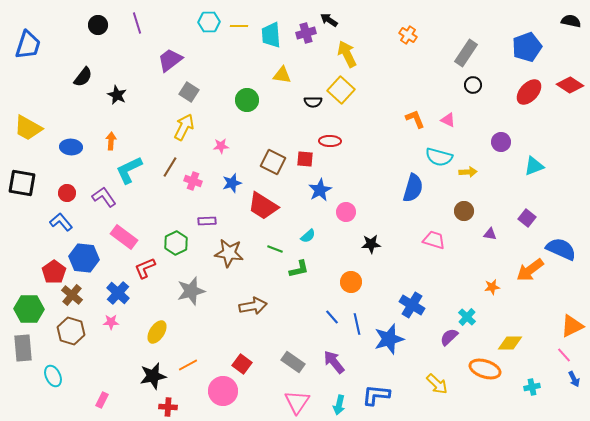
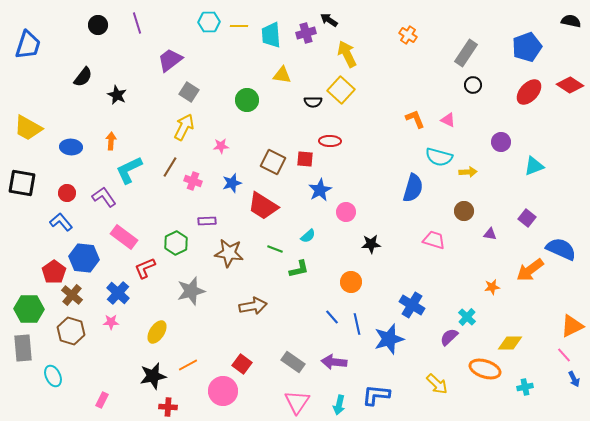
purple arrow at (334, 362): rotated 45 degrees counterclockwise
cyan cross at (532, 387): moved 7 px left
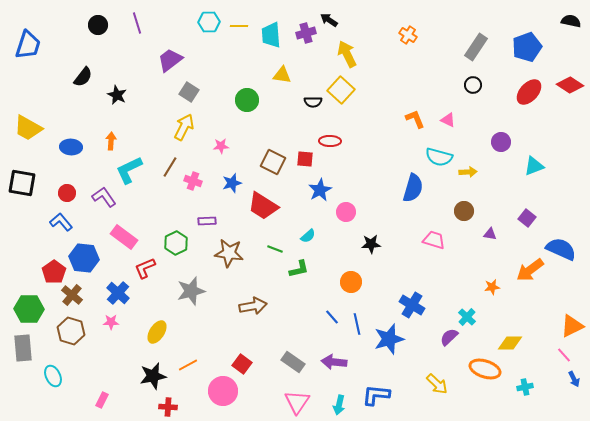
gray rectangle at (466, 53): moved 10 px right, 6 px up
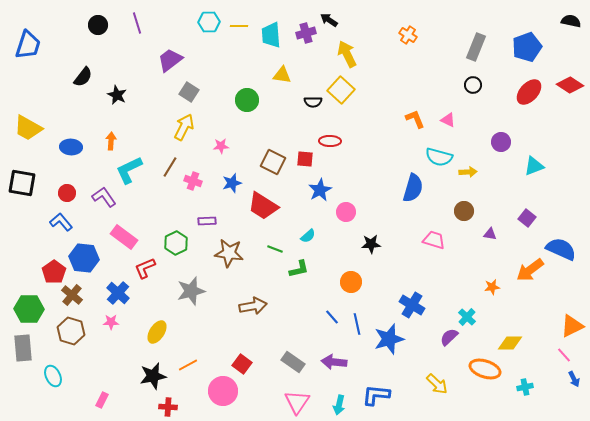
gray rectangle at (476, 47): rotated 12 degrees counterclockwise
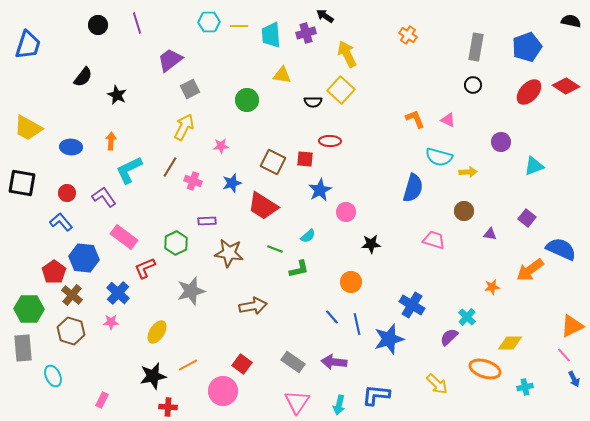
black arrow at (329, 20): moved 4 px left, 4 px up
gray rectangle at (476, 47): rotated 12 degrees counterclockwise
red diamond at (570, 85): moved 4 px left, 1 px down
gray square at (189, 92): moved 1 px right, 3 px up; rotated 30 degrees clockwise
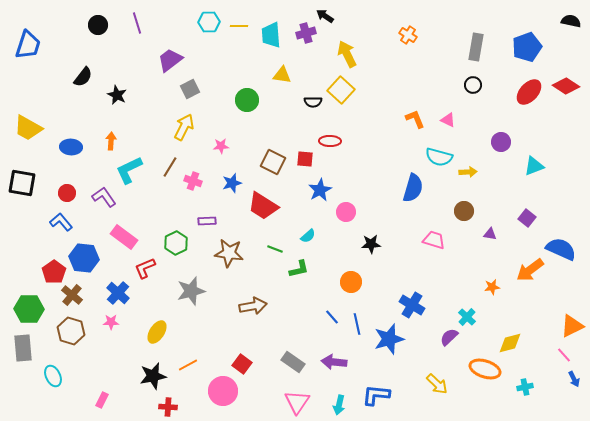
yellow diamond at (510, 343): rotated 15 degrees counterclockwise
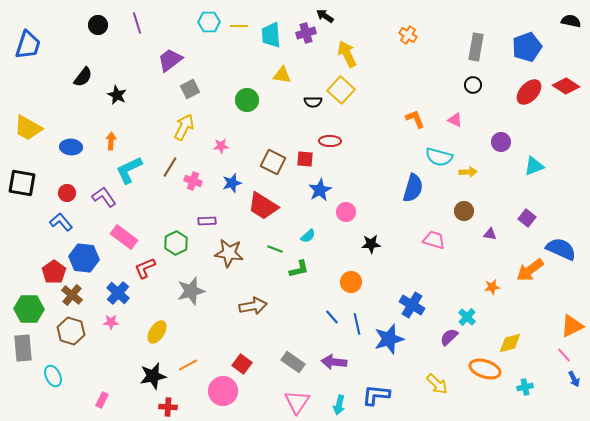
pink triangle at (448, 120): moved 7 px right
